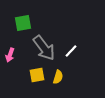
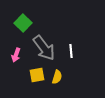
green square: rotated 36 degrees counterclockwise
white line: rotated 48 degrees counterclockwise
pink arrow: moved 6 px right
yellow semicircle: moved 1 px left
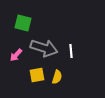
green square: rotated 30 degrees counterclockwise
gray arrow: rotated 36 degrees counterclockwise
pink arrow: rotated 24 degrees clockwise
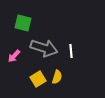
pink arrow: moved 2 px left, 1 px down
yellow square: moved 1 px right, 4 px down; rotated 21 degrees counterclockwise
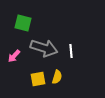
yellow square: rotated 21 degrees clockwise
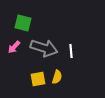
pink arrow: moved 9 px up
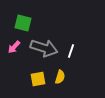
white line: rotated 24 degrees clockwise
yellow semicircle: moved 3 px right
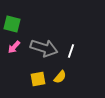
green square: moved 11 px left, 1 px down
yellow semicircle: rotated 24 degrees clockwise
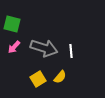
white line: rotated 24 degrees counterclockwise
yellow square: rotated 21 degrees counterclockwise
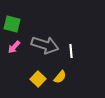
gray arrow: moved 1 px right, 3 px up
yellow square: rotated 14 degrees counterclockwise
